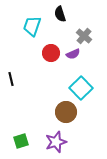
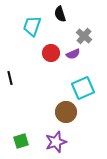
black line: moved 1 px left, 1 px up
cyan square: moved 2 px right; rotated 20 degrees clockwise
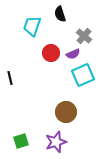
cyan square: moved 13 px up
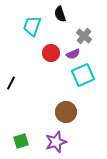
black line: moved 1 px right, 5 px down; rotated 40 degrees clockwise
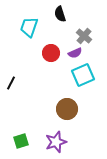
cyan trapezoid: moved 3 px left, 1 px down
purple semicircle: moved 2 px right, 1 px up
brown circle: moved 1 px right, 3 px up
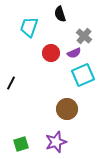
purple semicircle: moved 1 px left
green square: moved 3 px down
